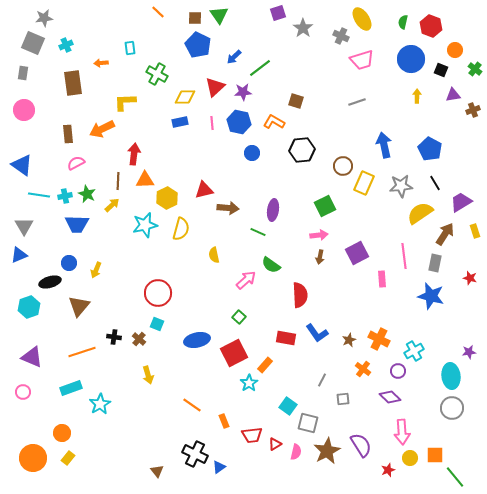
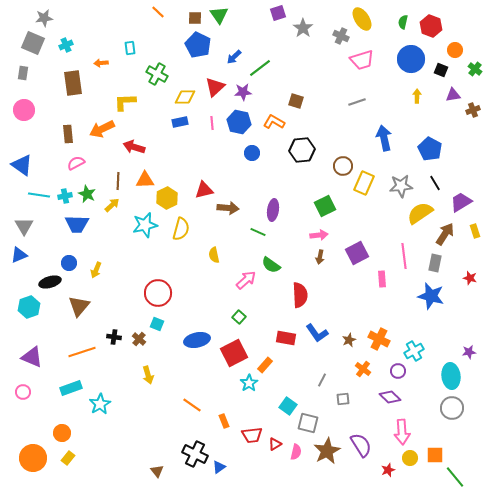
blue arrow at (384, 145): moved 7 px up
red arrow at (134, 154): moved 7 px up; rotated 80 degrees counterclockwise
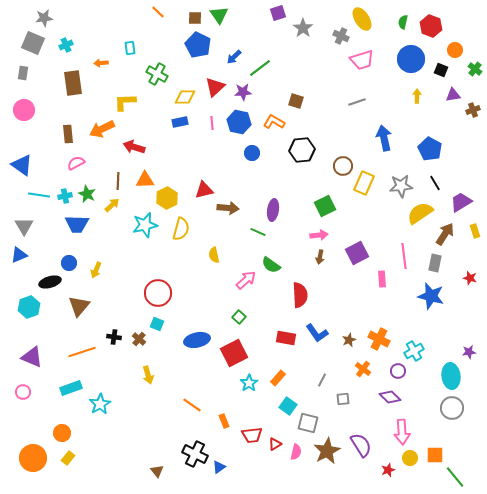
orange rectangle at (265, 365): moved 13 px right, 13 px down
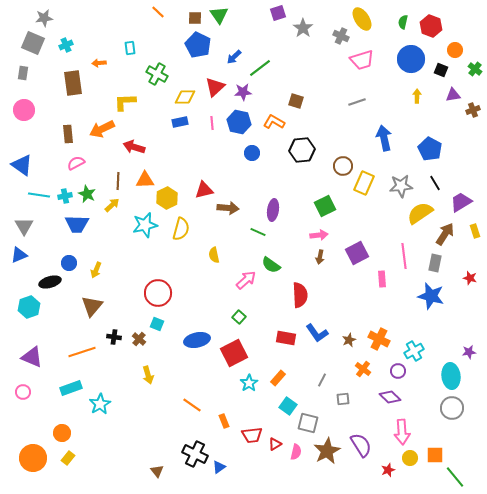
orange arrow at (101, 63): moved 2 px left
brown triangle at (79, 306): moved 13 px right
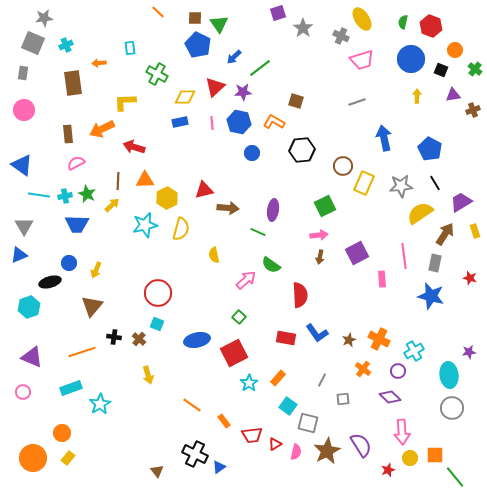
green triangle at (219, 15): moved 9 px down
cyan ellipse at (451, 376): moved 2 px left, 1 px up
orange rectangle at (224, 421): rotated 16 degrees counterclockwise
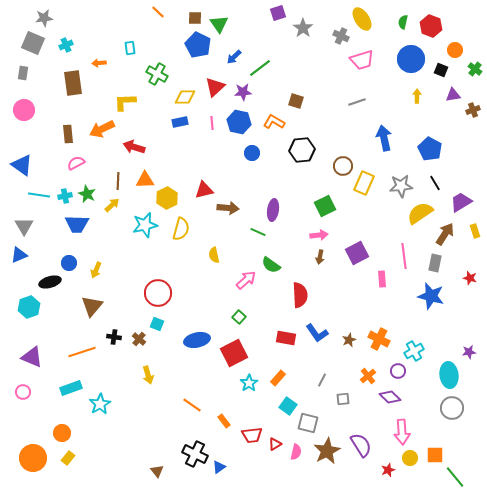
orange cross at (363, 369): moved 5 px right, 7 px down; rotated 14 degrees clockwise
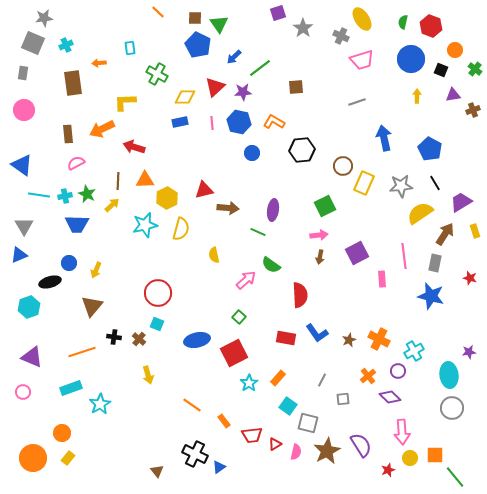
brown square at (296, 101): moved 14 px up; rotated 21 degrees counterclockwise
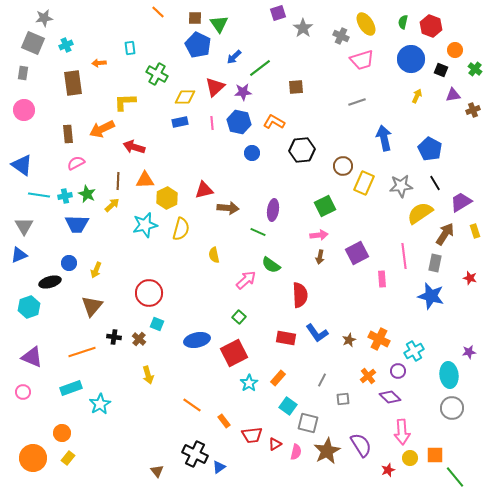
yellow ellipse at (362, 19): moved 4 px right, 5 px down
yellow arrow at (417, 96): rotated 24 degrees clockwise
red circle at (158, 293): moved 9 px left
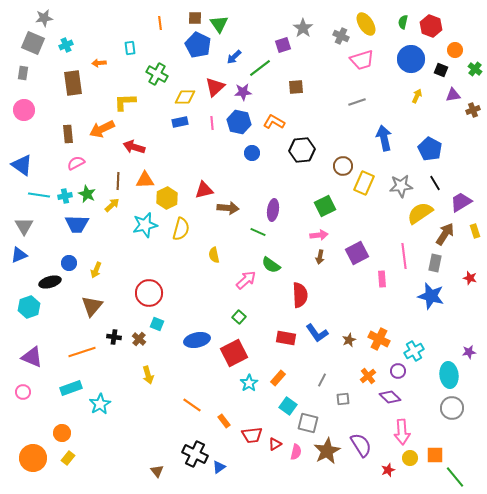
orange line at (158, 12): moved 2 px right, 11 px down; rotated 40 degrees clockwise
purple square at (278, 13): moved 5 px right, 32 px down
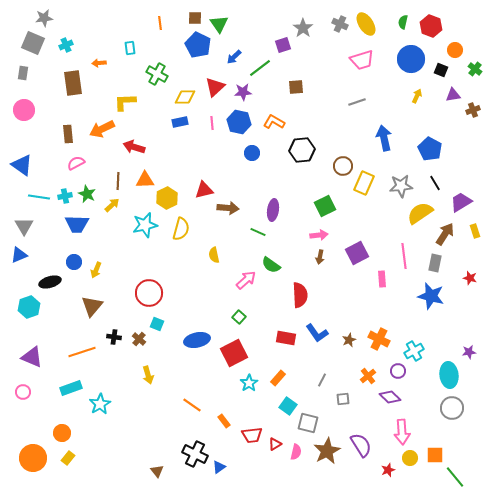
gray cross at (341, 36): moved 1 px left, 12 px up
cyan line at (39, 195): moved 2 px down
blue circle at (69, 263): moved 5 px right, 1 px up
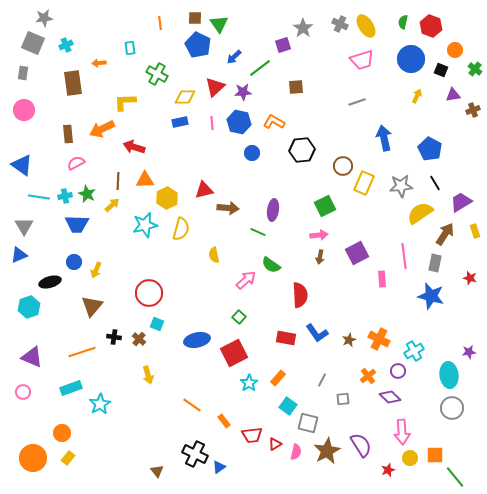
yellow ellipse at (366, 24): moved 2 px down
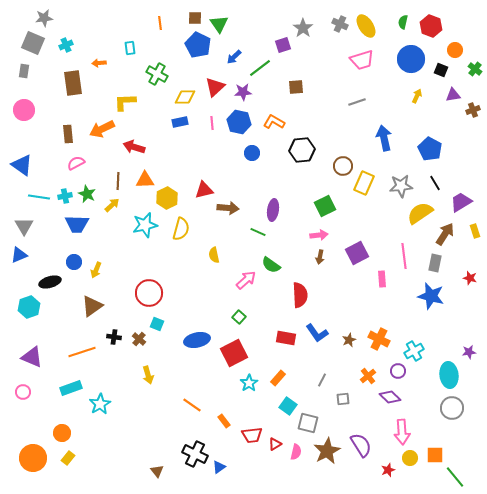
gray rectangle at (23, 73): moved 1 px right, 2 px up
brown triangle at (92, 306): rotated 15 degrees clockwise
